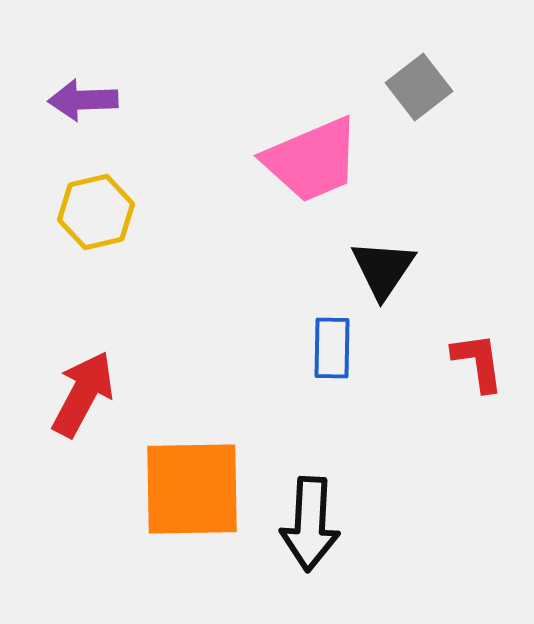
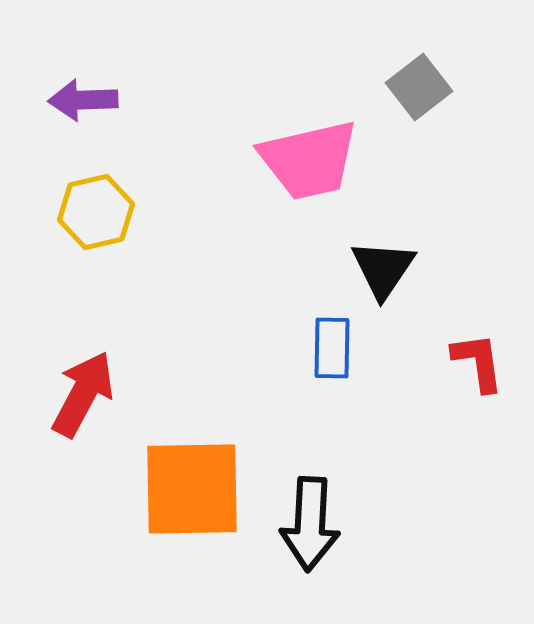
pink trapezoid: moved 3 px left; rotated 10 degrees clockwise
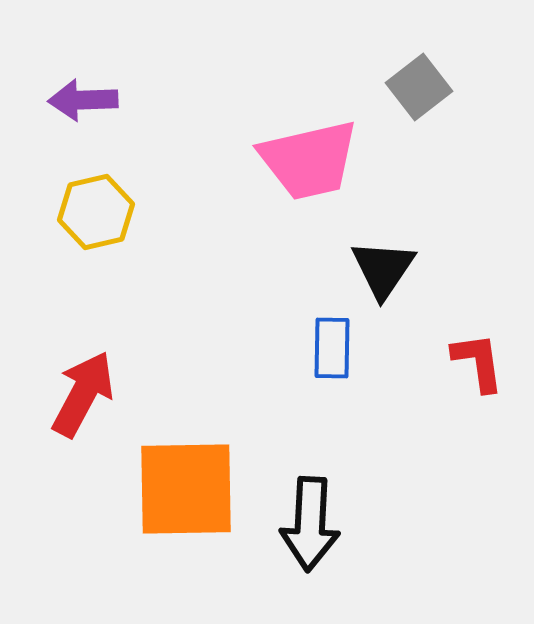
orange square: moved 6 px left
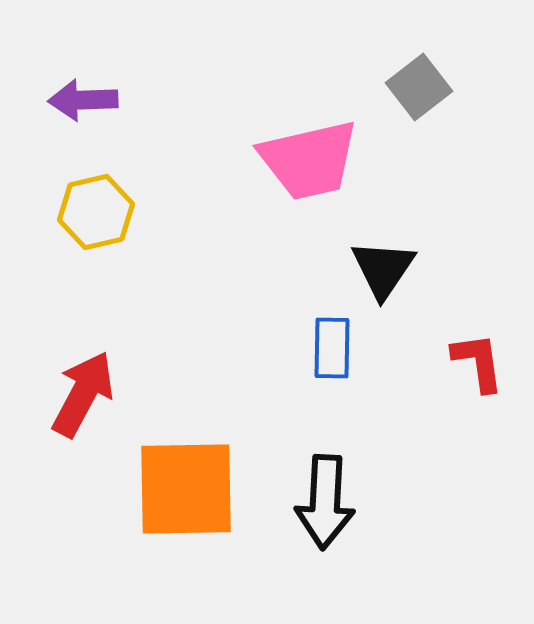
black arrow: moved 15 px right, 22 px up
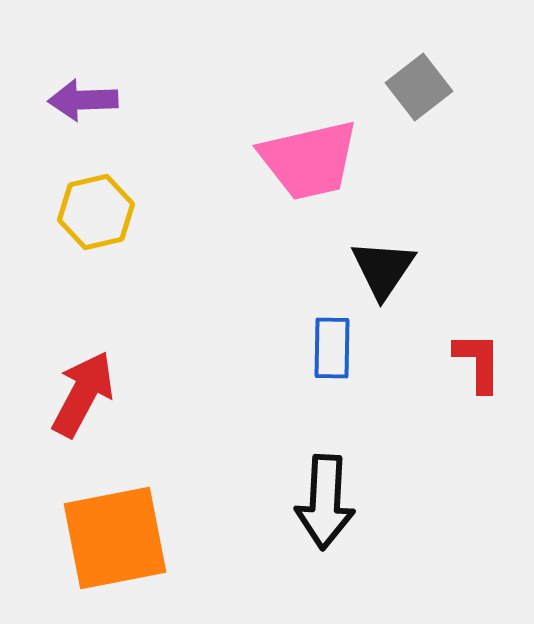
red L-shape: rotated 8 degrees clockwise
orange square: moved 71 px left, 49 px down; rotated 10 degrees counterclockwise
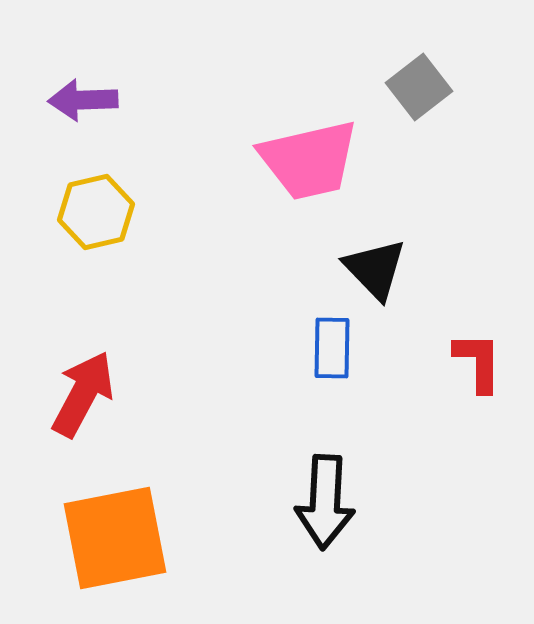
black triangle: moved 8 px left; rotated 18 degrees counterclockwise
